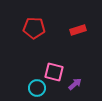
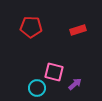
red pentagon: moved 3 px left, 1 px up
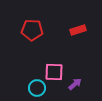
red pentagon: moved 1 px right, 3 px down
pink square: rotated 12 degrees counterclockwise
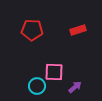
purple arrow: moved 3 px down
cyan circle: moved 2 px up
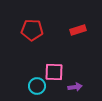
purple arrow: rotated 32 degrees clockwise
